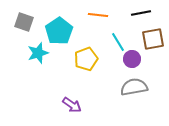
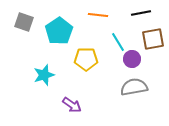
cyan star: moved 6 px right, 22 px down
yellow pentagon: rotated 20 degrees clockwise
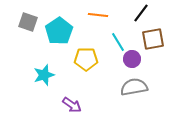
black line: rotated 42 degrees counterclockwise
gray square: moved 4 px right
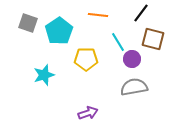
gray square: moved 1 px down
brown square: rotated 25 degrees clockwise
purple arrow: moved 16 px right, 8 px down; rotated 54 degrees counterclockwise
